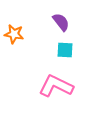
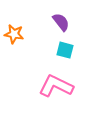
cyan square: rotated 12 degrees clockwise
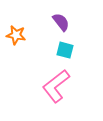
orange star: moved 2 px right, 1 px down
pink L-shape: rotated 64 degrees counterclockwise
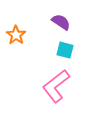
purple semicircle: rotated 18 degrees counterclockwise
orange star: rotated 24 degrees clockwise
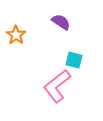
cyan square: moved 9 px right, 10 px down
pink L-shape: moved 1 px right
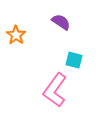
pink L-shape: moved 2 px left, 4 px down; rotated 16 degrees counterclockwise
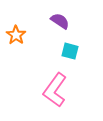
purple semicircle: moved 1 px left, 1 px up
cyan square: moved 4 px left, 9 px up
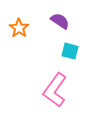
orange star: moved 3 px right, 7 px up
